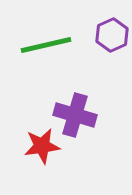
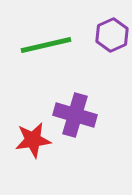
red star: moved 9 px left, 6 px up
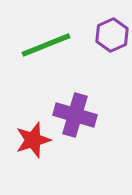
green line: rotated 9 degrees counterclockwise
red star: rotated 9 degrees counterclockwise
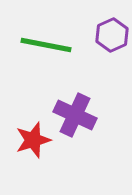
green line: rotated 33 degrees clockwise
purple cross: rotated 9 degrees clockwise
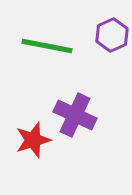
green line: moved 1 px right, 1 px down
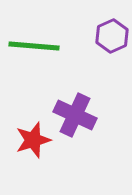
purple hexagon: moved 1 px down
green line: moved 13 px left; rotated 6 degrees counterclockwise
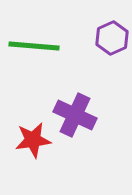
purple hexagon: moved 2 px down
red star: rotated 9 degrees clockwise
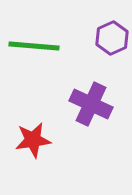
purple cross: moved 16 px right, 11 px up
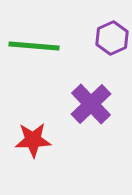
purple cross: rotated 21 degrees clockwise
red star: rotated 6 degrees clockwise
